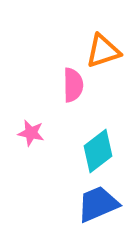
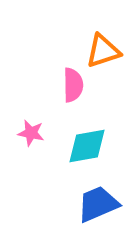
cyan diamond: moved 11 px left, 5 px up; rotated 27 degrees clockwise
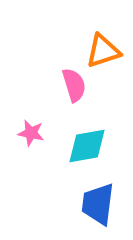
pink semicircle: moved 1 px right; rotated 16 degrees counterclockwise
blue trapezoid: rotated 60 degrees counterclockwise
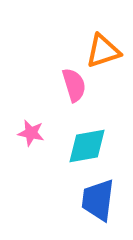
blue trapezoid: moved 4 px up
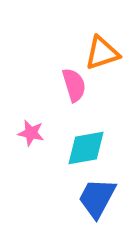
orange triangle: moved 1 px left, 2 px down
cyan diamond: moved 1 px left, 2 px down
blue trapezoid: moved 1 px left, 2 px up; rotated 21 degrees clockwise
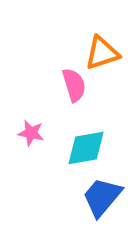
blue trapezoid: moved 5 px right, 1 px up; rotated 12 degrees clockwise
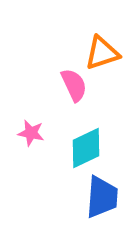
pink semicircle: rotated 8 degrees counterclockwise
cyan diamond: rotated 15 degrees counterclockwise
blue trapezoid: rotated 144 degrees clockwise
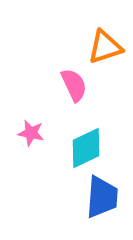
orange triangle: moved 3 px right, 6 px up
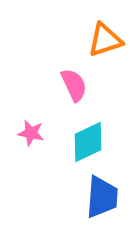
orange triangle: moved 7 px up
cyan diamond: moved 2 px right, 6 px up
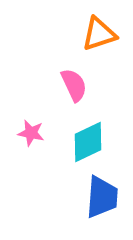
orange triangle: moved 6 px left, 6 px up
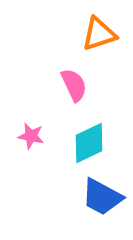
pink star: moved 3 px down
cyan diamond: moved 1 px right, 1 px down
blue trapezoid: rotated 114 degrees clockwise
